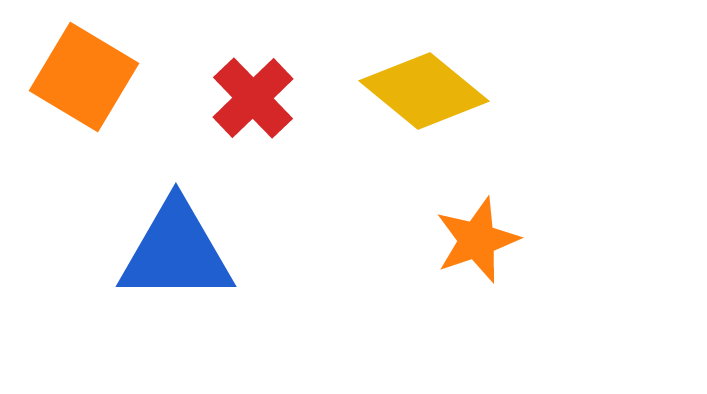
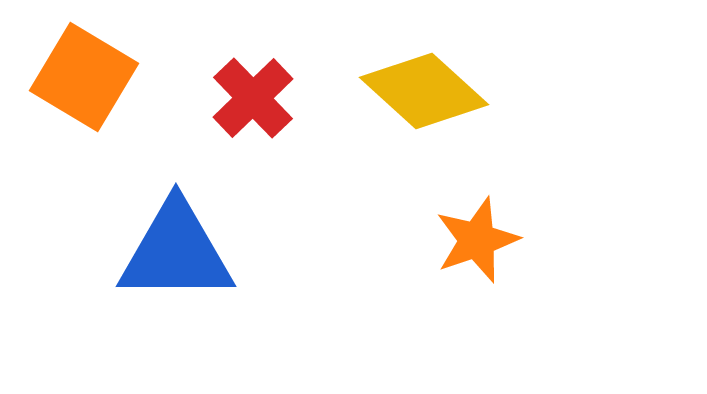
yellow diamond: rotated 3 degrees clockwise
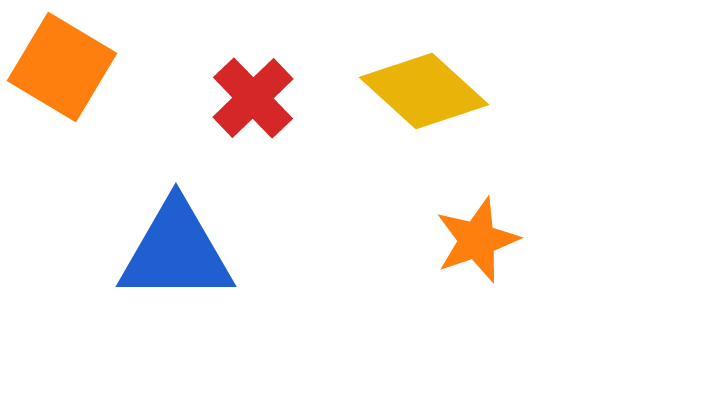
orange square: moved 22 px left, 10 px up
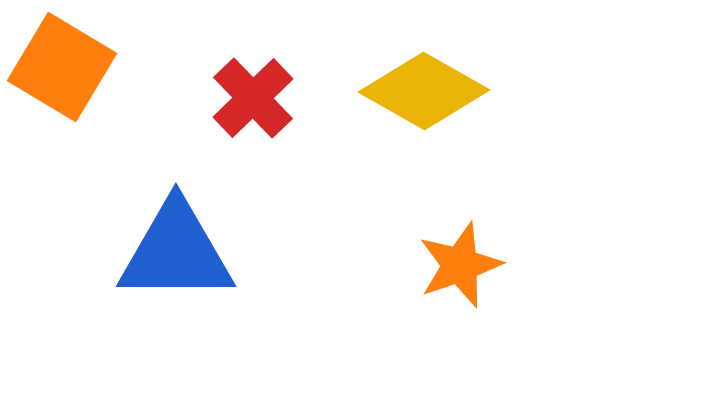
yellow diamond: rotated 13 degrees counterclockwise
orange star: moved 17 px left, 25 px down
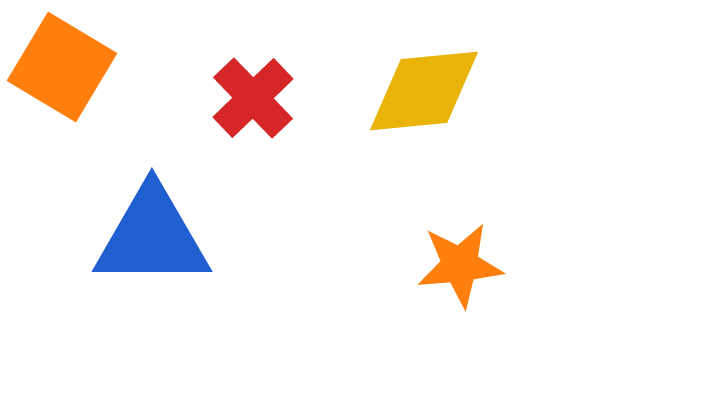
yellow diamond: rotated 35 degrees counterclockwise
blue triangle: moved 24 px left, 15 px up
orange star: rotated 14 degrees clockwise
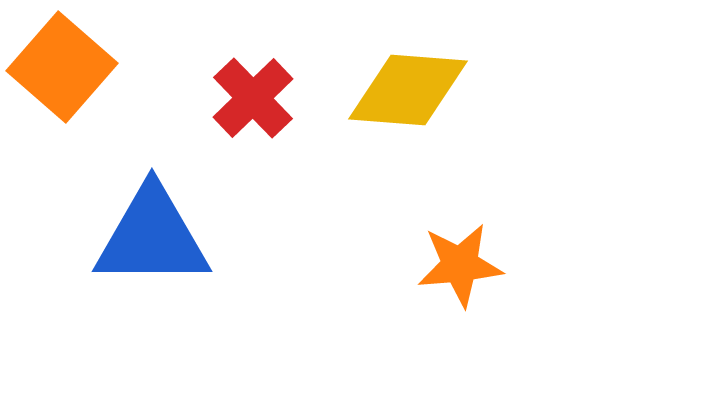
orange square: rotated 10 degrees clockwise
yellow diamond: moved 16 px left, 1 px up; rotated 10 degrees clockwise
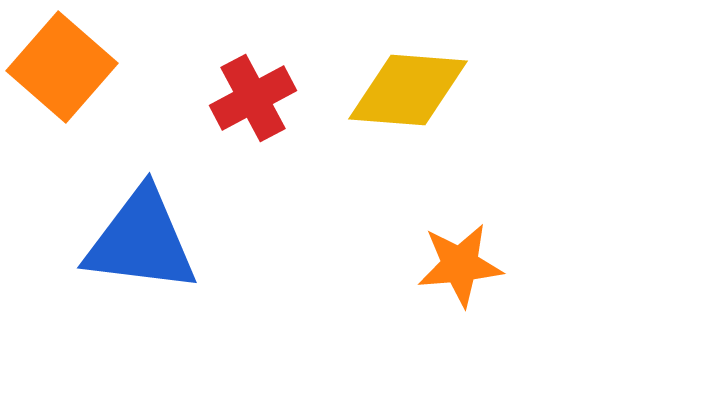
red cross: rotated 16 degrees clockwise
blue triangle: moved 11 px left, 4 px down; rotated 7 degrees clockwise
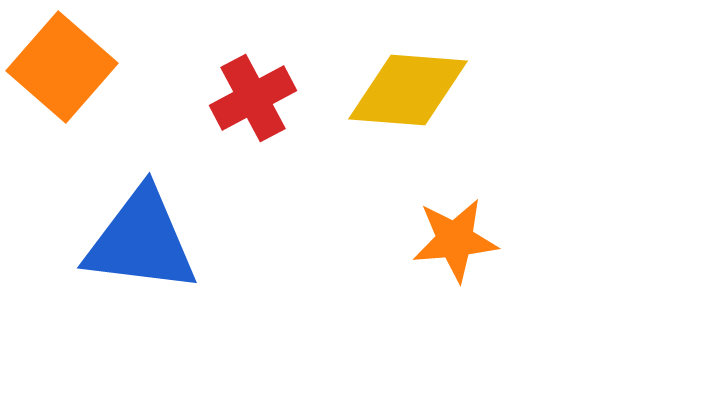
orange star: moved 5 px left, 25 px up
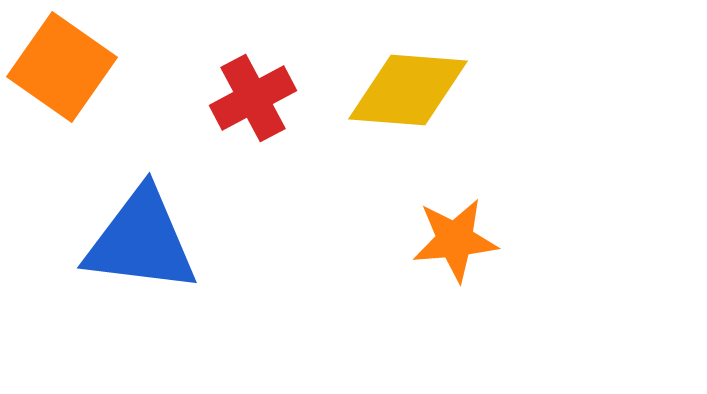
orange square: rotated 6 degrees counterclockwise
